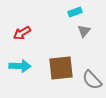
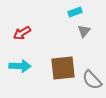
brown square: moved 2 px right
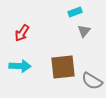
red arrow: rotated 24 degrees counterclockwise
brown square: moved 1 px up
gray semicircle: moved 1 px down; rotated 15 degrees counterclockwise
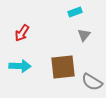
gray triangle: moved 4 px down
gray semicircle: moved 1 px down
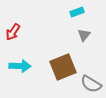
cyan rectangle: moved 2 px right
red arrow: moved 9 px left, 1 px up
brown square: rotated 16 degrees counterclockwise
gray semicircle: moved 1 px left, 2 px down
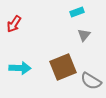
red arrow: moved 1 px right, 8 px up
cyan arrow: moved 2 px down
gray semicircle: moved 3 px up
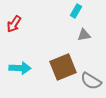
cyan rectangle: moved 1 px left, 1 px up; rotated 40 degrees counterclockwise
gray triangle: rotated 40 degrees clockwise
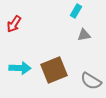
brown square: moved 9 px left, 3 px down
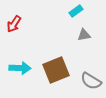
cyan rectangle: rotated 24 degrees clockwise
brown square: moved 2 px right
